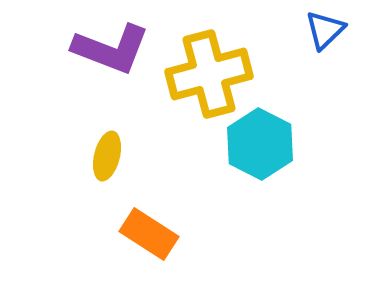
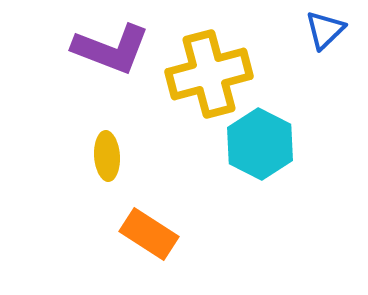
yellow ellipse: rotated 18 degrees counterclockwise
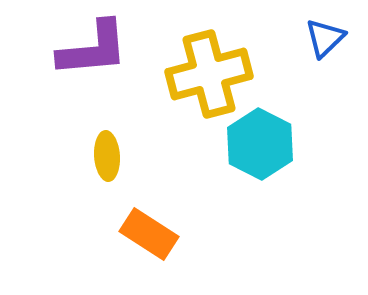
blue triangle: moved 8 px down
purple L-shape: moved 18 px left; rotated 26 degrees counterclockwise
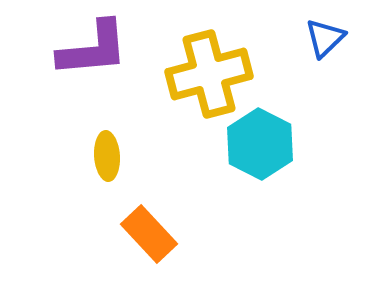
orange rectangle: rotated 14 degrees clockwise
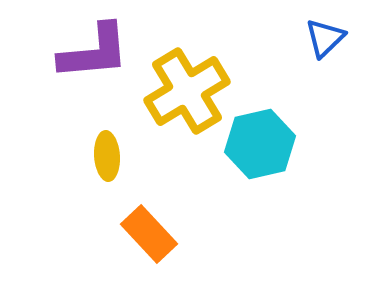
purple L-shape: moved 1 px right, 3 px down
yellow cross: moved 22 px left, 17 px down; rotated 16 degrees counterclockwise
cyan hexagon: rotated 20 degrees clockwise
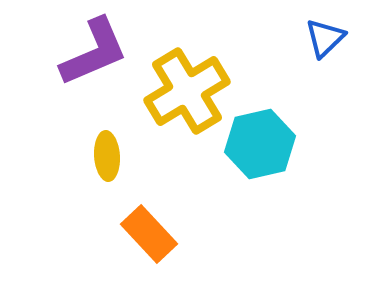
purple L-shape: rotated 18 degrees counterclockwise
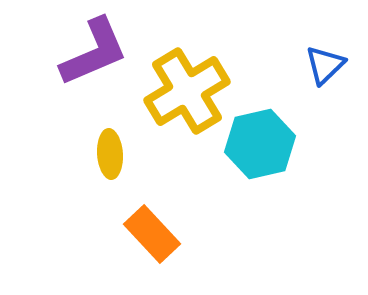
blue triangle: moved 27 px down
yellow ellipse: moved 3 px right, 2 px up
orange rectangle: moved 3 px right
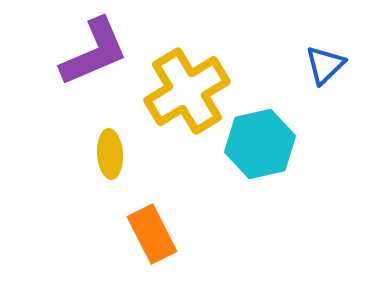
orange rectangle: rotated 16 degrees clockwise
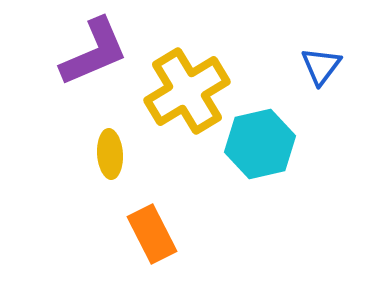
blue triangle: moved 4 px left, 1 px down; rotated 9 degrees counterclockwise
